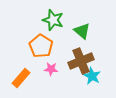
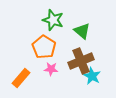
orange pentagon: moved 3 px right, 1 px down
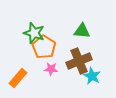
green star: moved 19 px left, 13 px down
green triangle: rotated 36 degrees counterclockwise
brown cross: moved 2 px left
orange rectangle: moved 3 px left
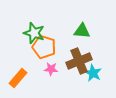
orange pentagon: rotated 15 degrees counterclockwise
cyan star: moved 1 px right, 3 px up
